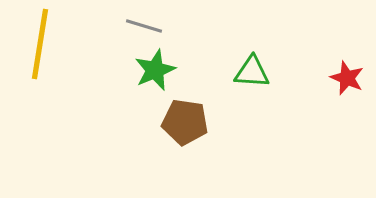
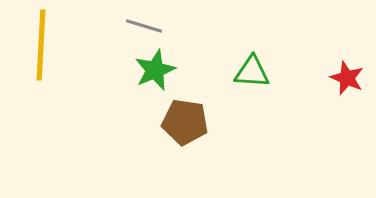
yellow line: moved 1 px right, 1 px down; rotated 6 degrees counterclockwise
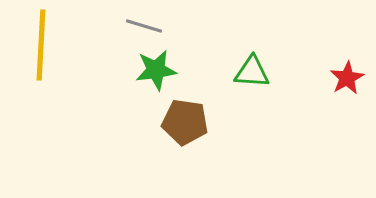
green star: moved 1 px right; rotated 15 degrees clockwise
red star: rotated 20 degrees clockwise
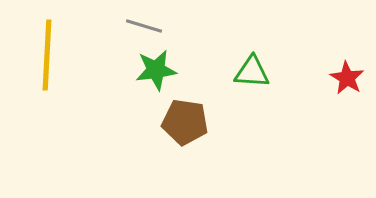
yellow line: moved 6 px right, 10 px down
red star: rotated 12 degrees counterclockwise
